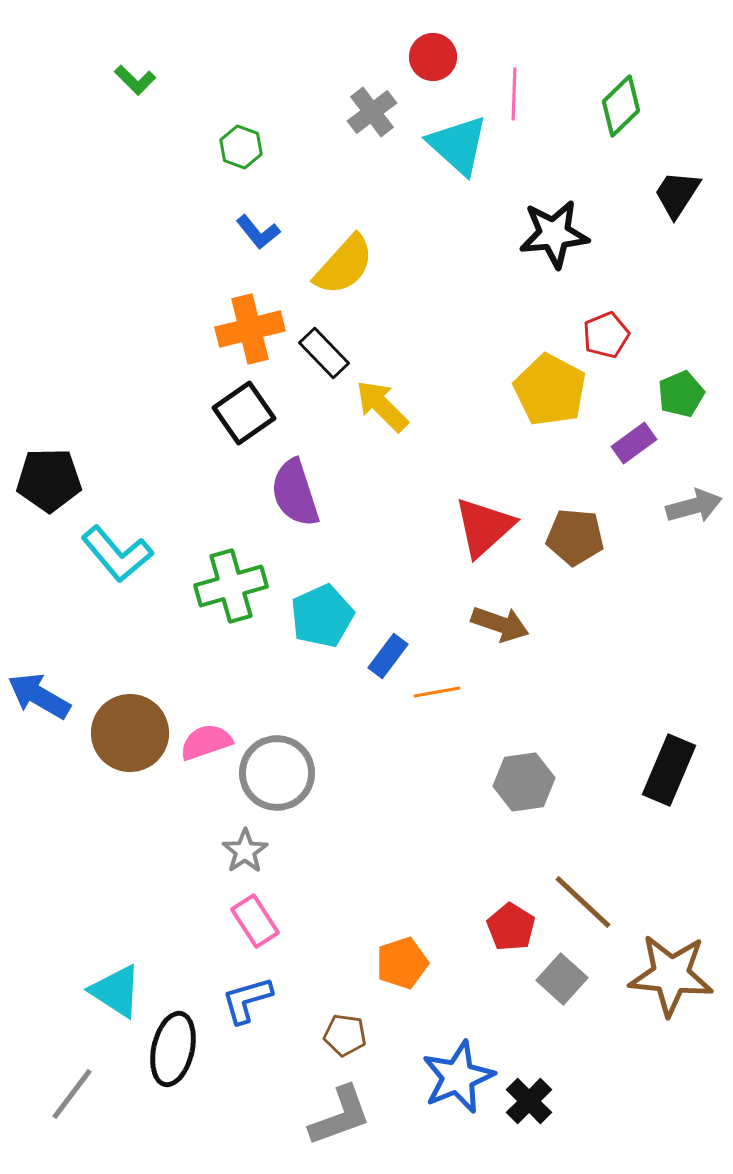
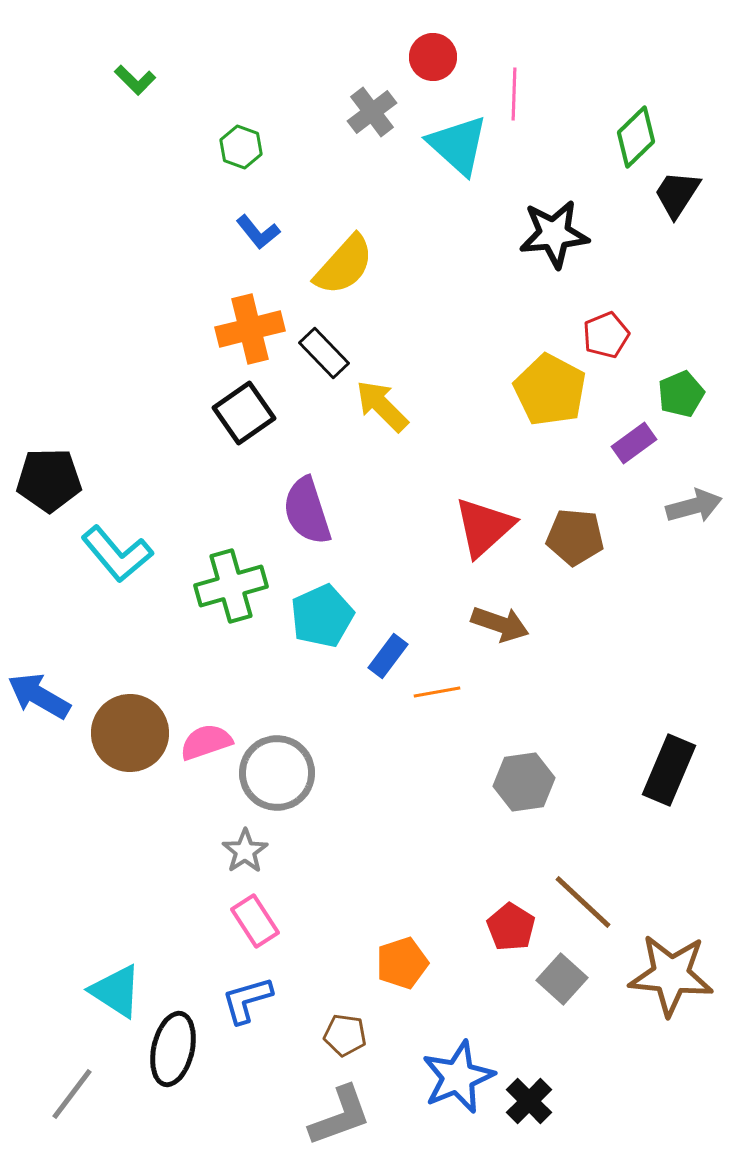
green diamond at (621, 106): moved 15 px right, 31 px down
purple semicircle at (295, 493): moved 12 px right, 18 px down
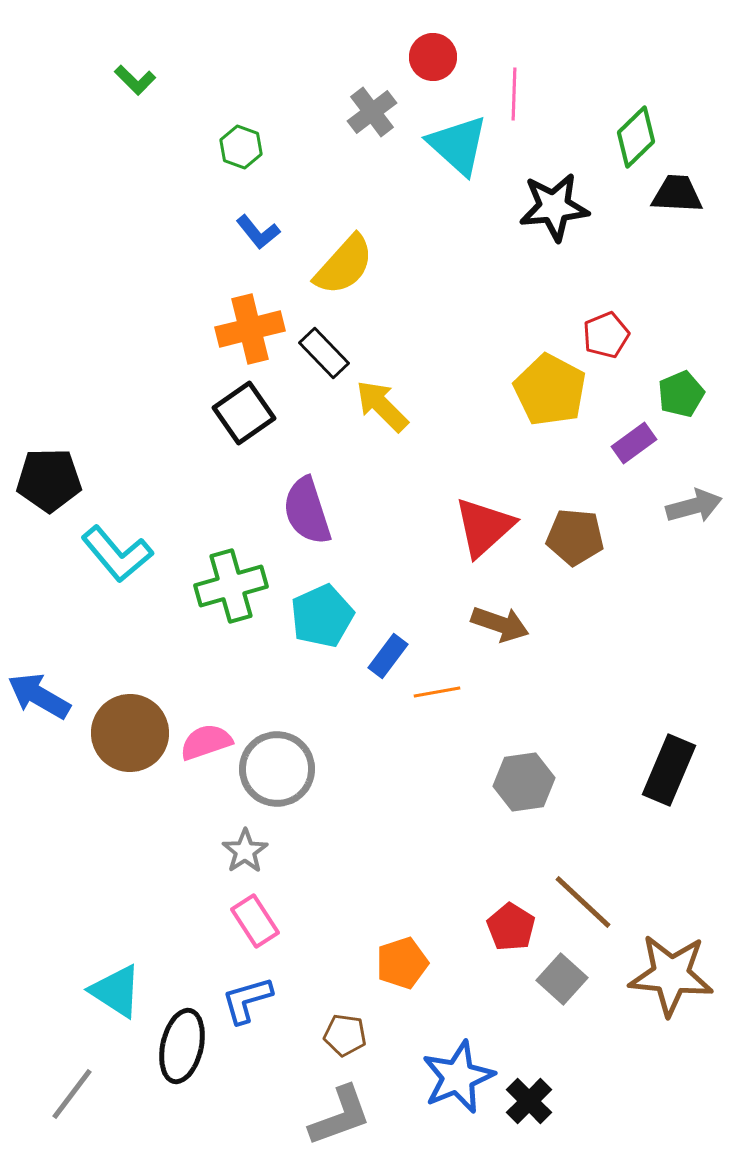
black trapezoid at (677, 194): rotated 60 degrees clockwise
black star at (554, 234): moved 27 px up
gray circle at (277, 773): moved 4 px up
black ellipse at (173, 1049): moved 9 px right, 3 px up
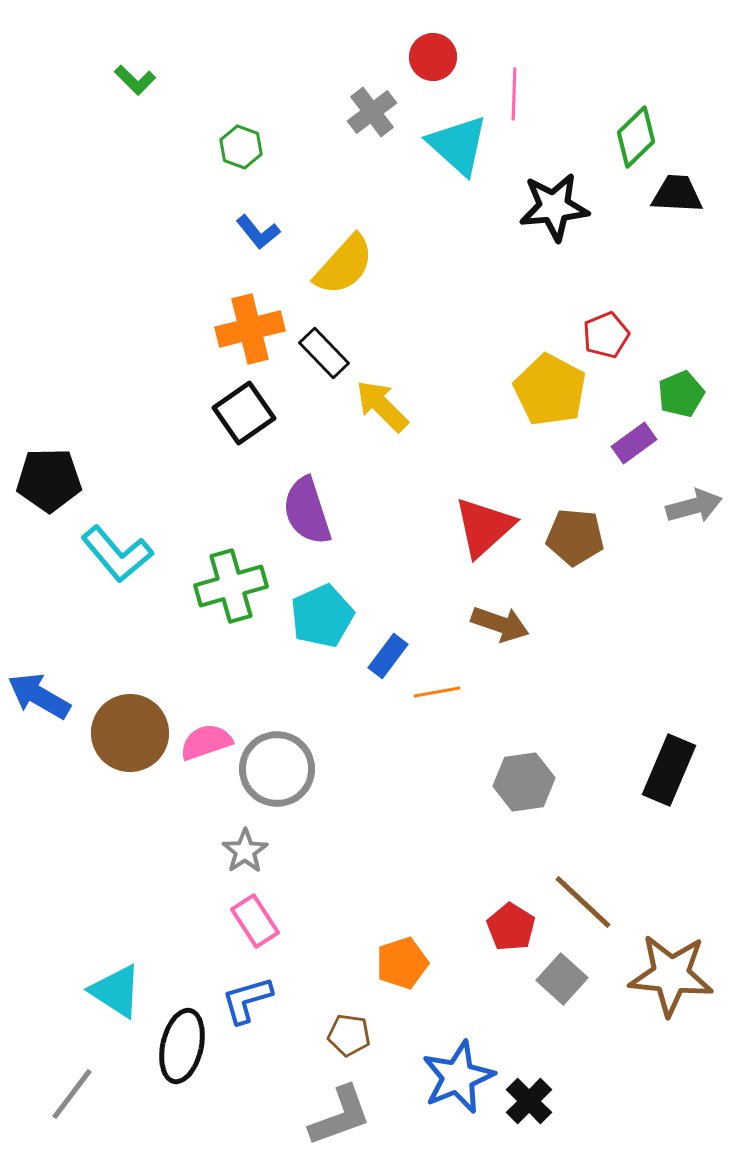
brown pentagon at (345, 1035): moved 4 px right
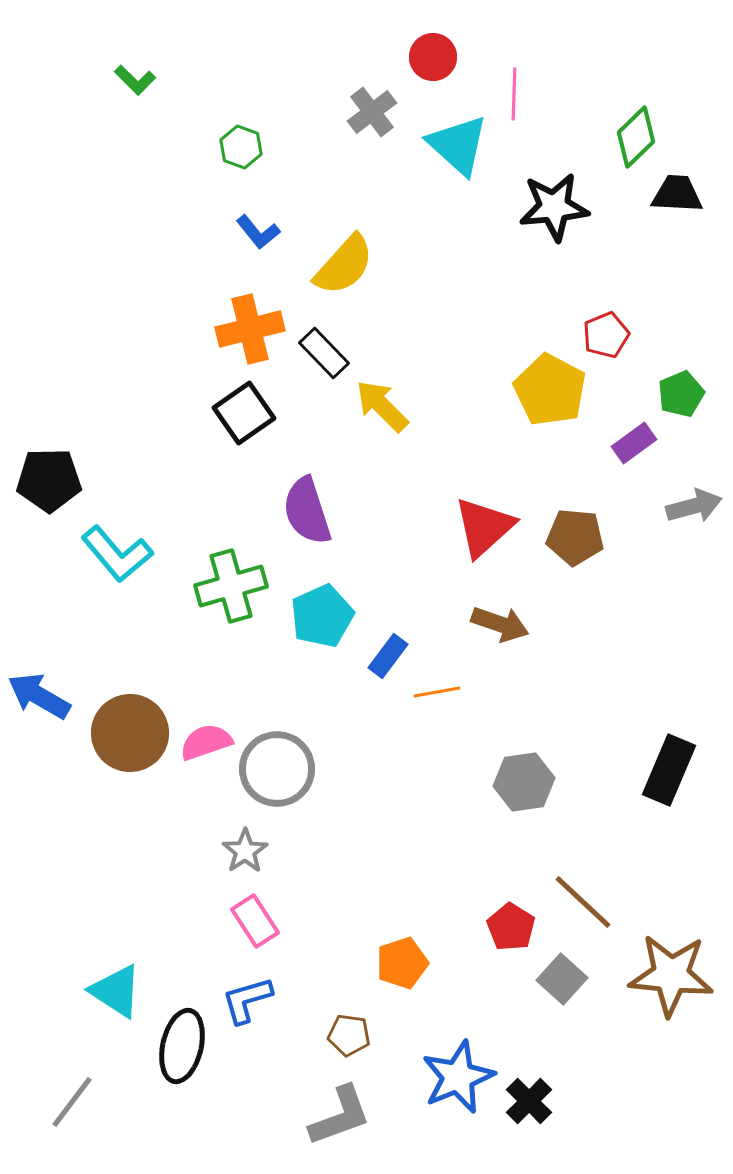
gray line at (72, 1094): moved 8 px down
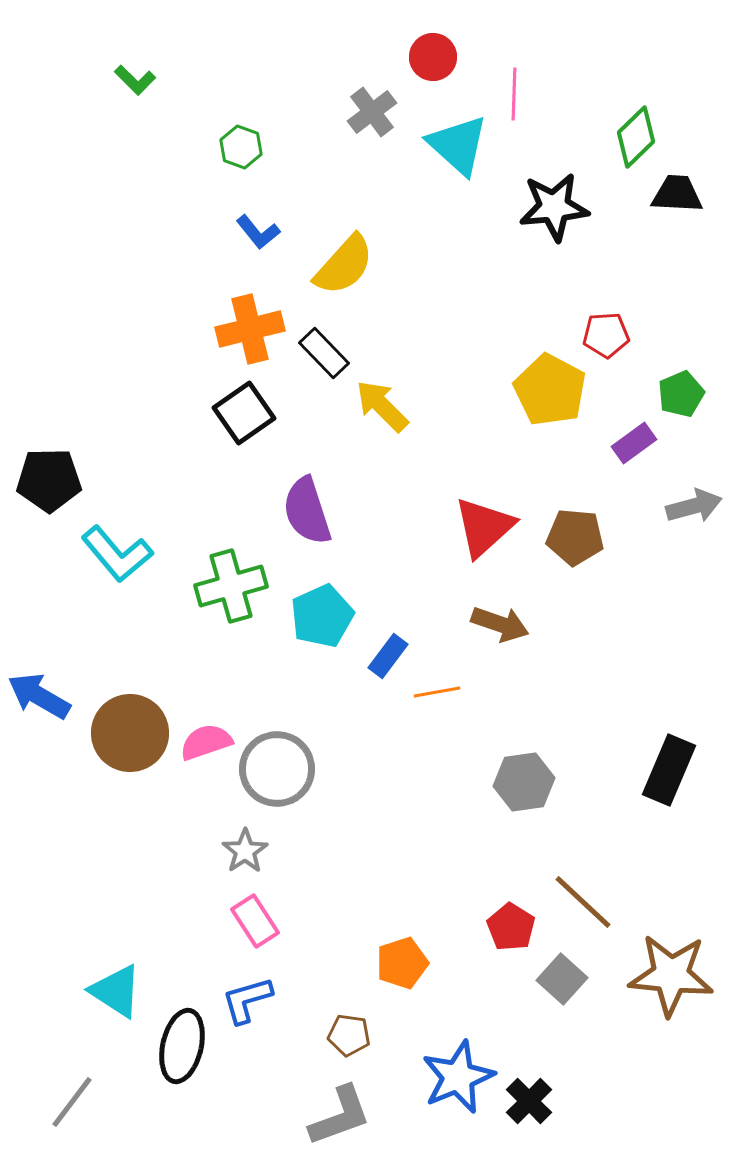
red pentagon at (606, 335): rotated 18 degrees clockwise
